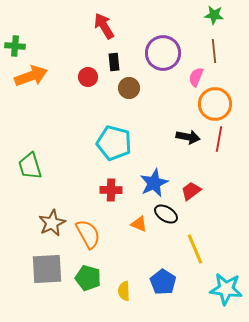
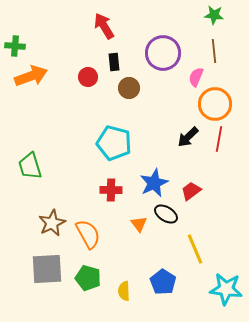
black arrow: rotated 125 degrees clockwise
orange triangle: rotated 30 degrees clockwise
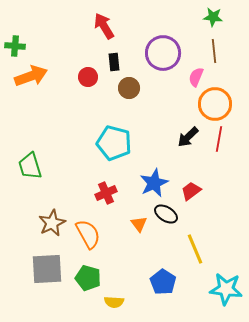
green star: moved 1 px left, 2 px down
red cross: moved 5 px left, 3 px down; rotated 25 degrees counterclockwise
yellow semicircle: moved 10 px left, 11 px down; rotated 84 degrees counterclockwise
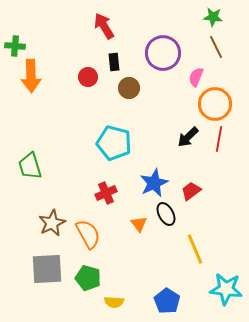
brown line: moved 2 px right, 4 px up; rotated 20 degrees counterclockwise
orange arrow: rotated 108 degrees clockwise
black ellipse: rotated 30 degrees clockwise
blue pentagon: moved 4 px right, 19 px down
